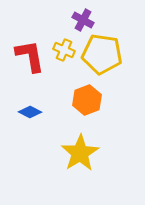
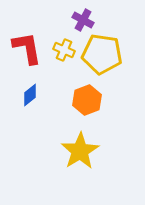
red L-shape: moved 3 px left, 8 px up
blue diamond: moved 17 px up; rotated 65 degrees counterclockwise
yellow star: moved 2 px up
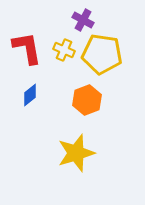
yellow star: moved 4 px left, 2 px down; rotated 15 degrees clockwise
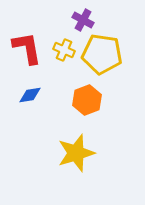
blue diamond: rotated 30 degrees clockwise
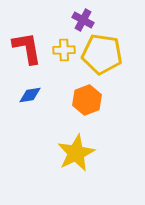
yellow cross: rotated 25 degrees counterclockwise
yellow star: rotated 9 degrees counterclockwise
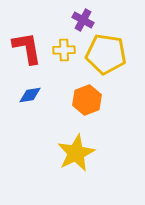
yellow pentagon: moved 4 px right
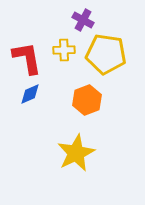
red L-shape: moved 10 px down
blue diamond: moved 1 px up; rotated 15 degrees counterclockwise
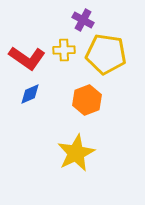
red L-shape: rotated 135 degrees clockwise
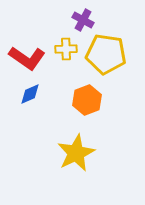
yellow cross: moved 2 px right, 1 px up
